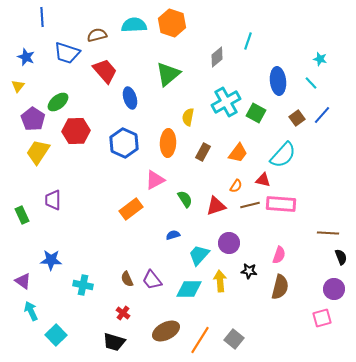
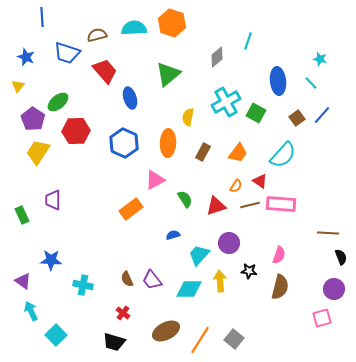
cyan semicircle at (134, 25): moved 3 px down
red triangle at (263, 180): moved 3 px left, 1 px down; rotated 21 degrees clockwise
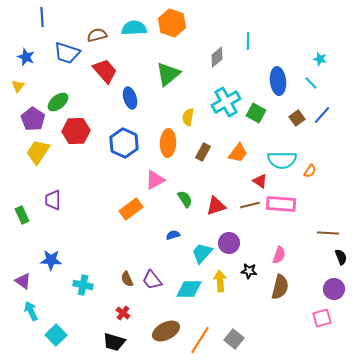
cyan line at (248, 41): rotated 18 degrees counterclockwise
cyan semicircle at (283, 155): moved 1 px left, 5 px down; rotated 48 degrees clockwise
orange semicircle at (236, 186): moved 74 px right, 15 px up
cyan trapezoid at (199, 255): moved 3 px right, 2 px up
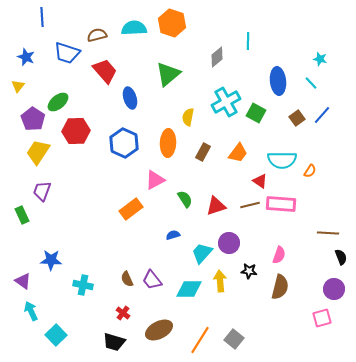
purple trapezoid at (53, 200): moved 11 px left, 9 px up; rotated 20 degrees clockwise
brown ellipse at (166, 331): moved 7 px left, 1 px up
